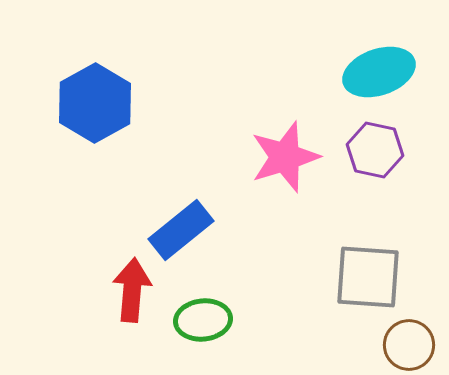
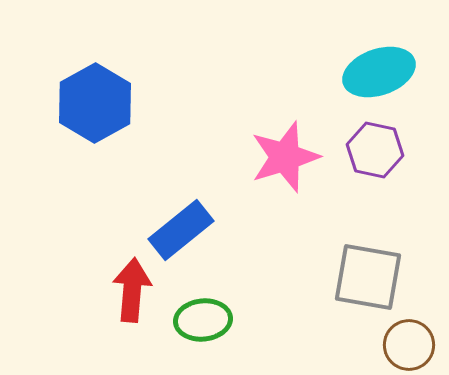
gray square: rotated 6 degrees clockwise
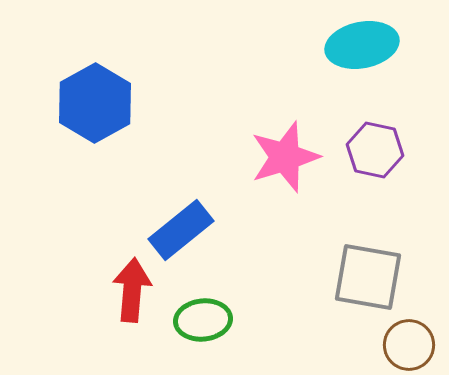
cyan ellipse: moved 17 px left, 27 px up; rotated 8 degrees clockwise
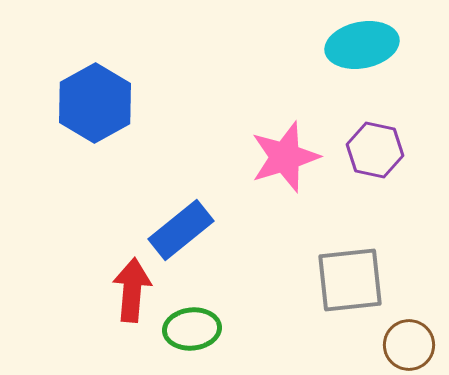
gray square: moved 18 px left, 3 px down; rotated 16 degrees counterclockwise
green ellipse: moved 11 px left, 9 px down
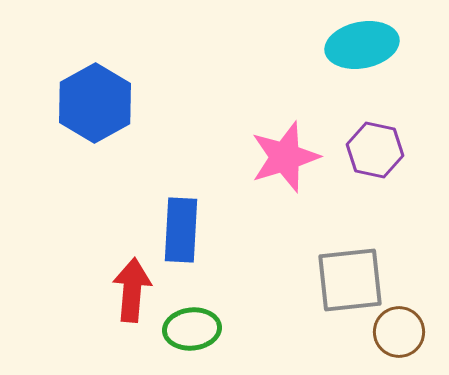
blue rectangle: rotated 48 degrees counterclockwise
brown circle: moved 10 px left, 13 px up
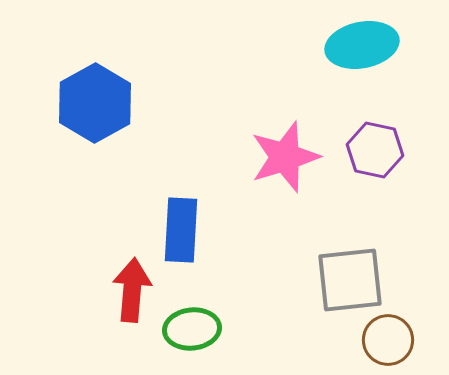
brown circle: moved 11 px left, 8 px down
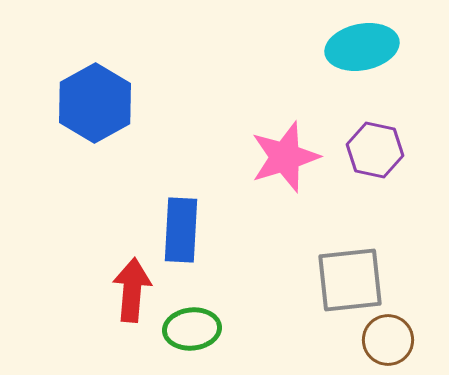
cyan ellipse: moved 2 px down
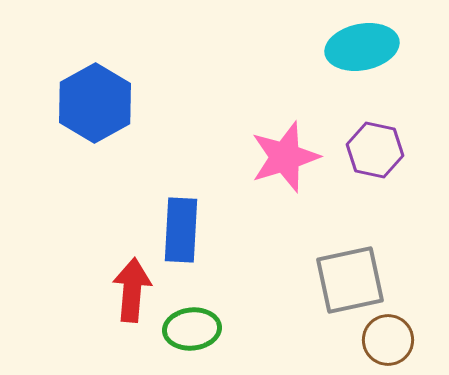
gray square: rotated 6 degrees counterclockwise
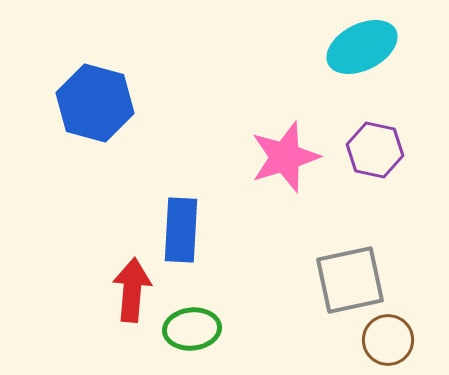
cyan ellipse: rotated 16 degrees counterclockwise
blue hexagon: rotated 16 degrees counterclockwise
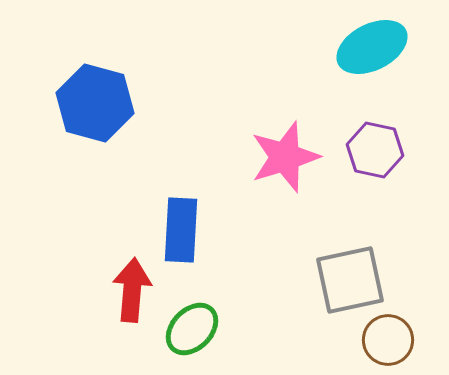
cyan ellipse: moved 10 px right
green ellipse: rotated 40 degrees counterclockwise
